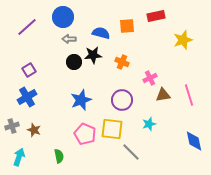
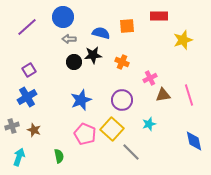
red rectangle: moved 3 px right; rotated 12 degrees clockwise
yellow square: rotated 35 degrees clockwise
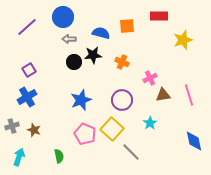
cyan star: moved 1 px right, 1 px up; rotated 16 degrees counterclockwise
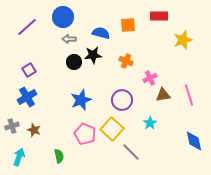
orange square: moved 1 px right, 1 px up
orange cross: moved 4 px right, 1 px up
